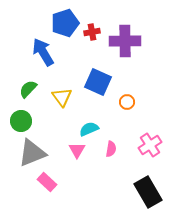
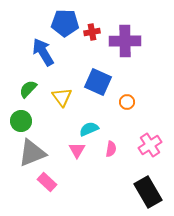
blue pentagon: rotated 20 degrees clockwise
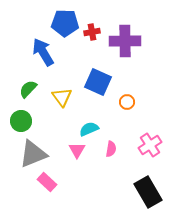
gray triangle: moved 1 px right, 1 px down
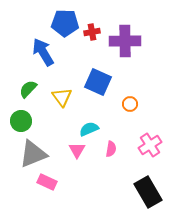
orange circle: moved 3 px right, 2 px down
pink rectangle: rotated 18 degrees counterclockwise
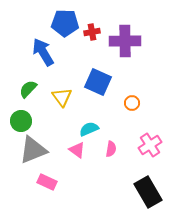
orange circle: moved 2 px right, 1 px up
pink triangle: rotated 24 degrees counterclockwise
gray triangle: moved 4 px up
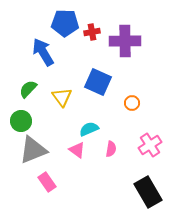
pink rectangle: rotated 30 degrees clockwise
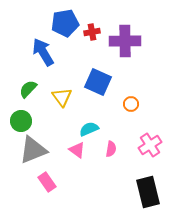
blue pentagon: rotated 12 degrees counterclockwise
orange circle: moved 1 px left, 1 px down
black rectangle: rotated 16 degrees clockwise
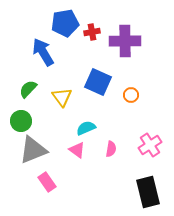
orange circle: moved 9 px up
cyan semicircle: moved 3 px left, 1 px up
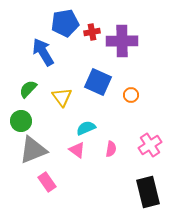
purple cross: moved 3 px left
